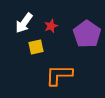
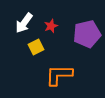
purple pentagon: rotated 24 degrees clockwise
yellow square: rotated 14 degrees counterclockwise
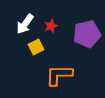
white arrow: moved 1 px right, 1 px down
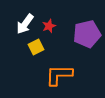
red star: moved 2 px left
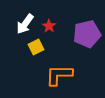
red star: rotated 16 degrees counterclockwise
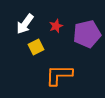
red star: moved 7 px right; rotated 16 degrees clockwise
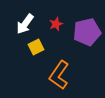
red star: moved 2 px up
purple pentagon: moved 2 px up
orange L-shape: rotated 56 degrees counterclockwise
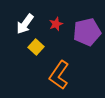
yellow square: rotated 21 degrees counterclockwise
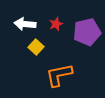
white arrow: rotated 60 degrees clockwise
orange L-shape: rotated 44 degrees clockwise
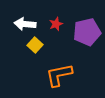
yellow square: moved 1 px left, 2 px up
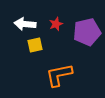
yellow square: rotated 35 degrees clockwise
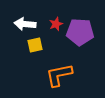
purple pentagon: moved 7 px left; rotated 16 degrees clockwise
